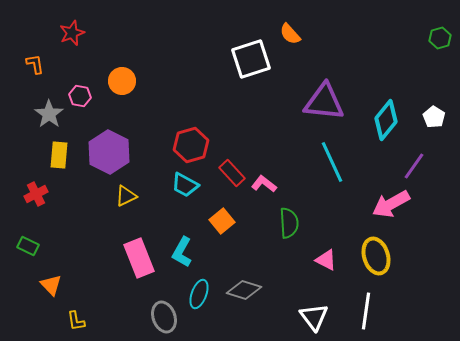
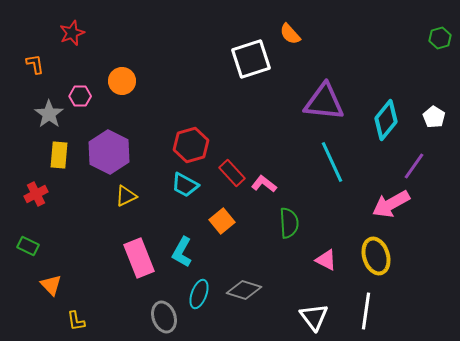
pink hexagon: rotated 10 degrees counterclockwise
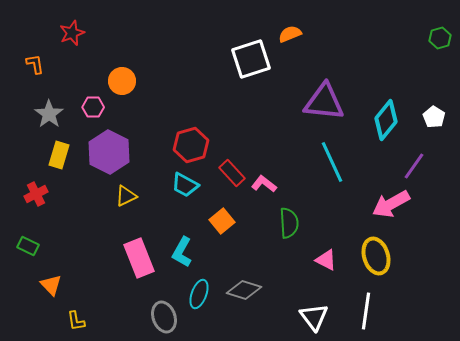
orange semicircle: rotated 110 degrees clockwise
pink hexagon: moved 13 px right, 11 px down
yellow rectangle: rotated 12 degrees clockwise
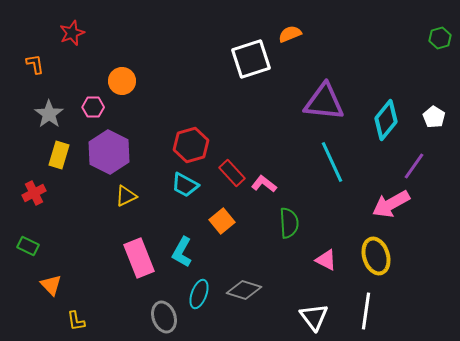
red cross: moved 2 px left, 1 px up
